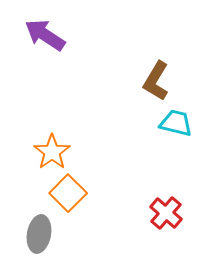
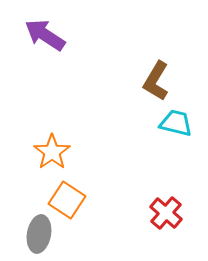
orange square: moved 1 px left, 7 px down; rotated 12 degrees counterclockwise
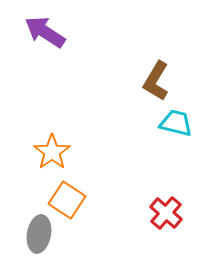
purple arrow: moved 3 px up
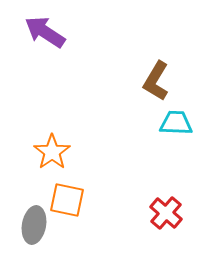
cyan trapezoid: rotated 12 degrees counterclockwise
orange square: rotated 21 degrees counterclockwise
gray ellipse: moved 5 px left, 9 px up
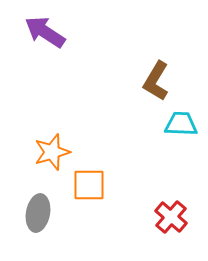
cyan trapezoid: moved 5 px right, 1 px down
orange star: rotated 18 degrees clockwise
orange square: moved 22 px right, 15 px up; rotated 12 degrees counterclockwise
red cross: moved 5 px right, 4 px down
gray ellipse: moved 4 px right, 12 px up
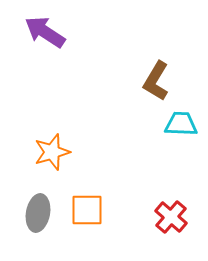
orange square: moved 2 px left, 25 px down
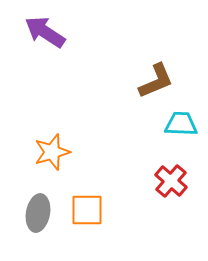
brown L-shape: rotated 144 degrees counterclockwise
red cross: moved 36 px up
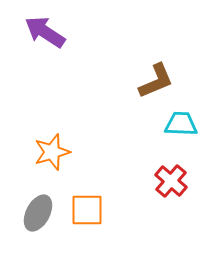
gray ellipse: rotated 18 degrees clockwise
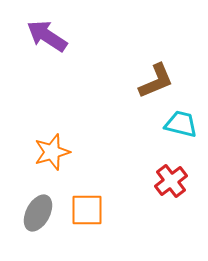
purple arrow: moved 2 px right, 4 px down
cyan trapezoid: rotated 12 degrees clockwise
red cross: rotated 12 degrees clockwise
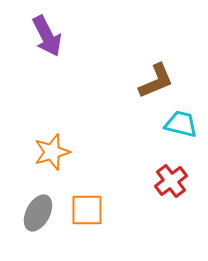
purple arrow: rotated 150 degrees counterclockwise
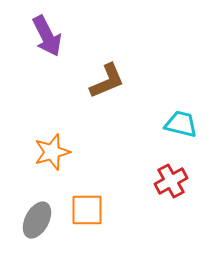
brown L-shape: moved 49 px left
red cross: rotated 8 degrees clockwise
gray ellipse: moved 1 px left, 7 px down
